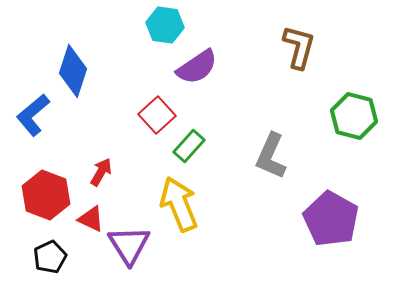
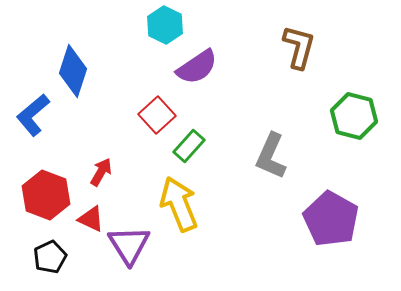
cyan hexagon: rotated 18 degrees clockwise
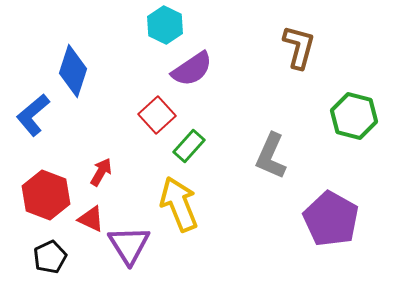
purple semicircle: moved 5 px left, 2 px down
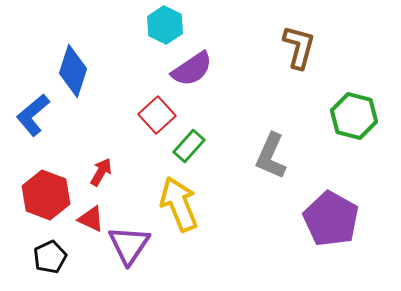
purple triangle: rotated 6 degrees clockwise
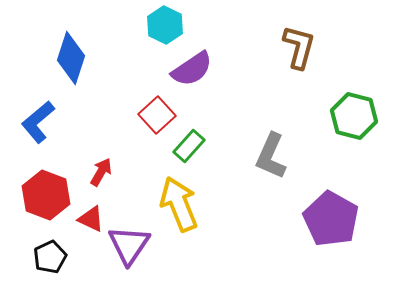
blue diamond: moved 2 px left, 13 px up
blue L-shape: moved 5 px right, 7 px down
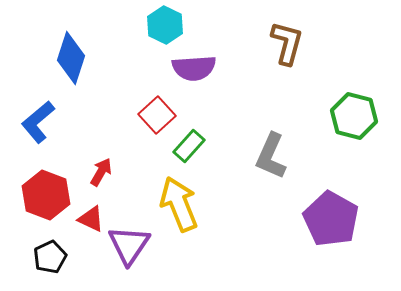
brown L-shape: moved 12 px left, 4 px up
purple semicircle: moved 2 px right, 1 px up; rotated 30 degrees clockwise
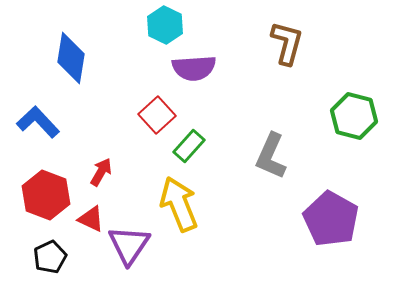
blue diamond: rotated 9 degrees counterclockwise
blue L-shape: rotated 87 degrees clockwise
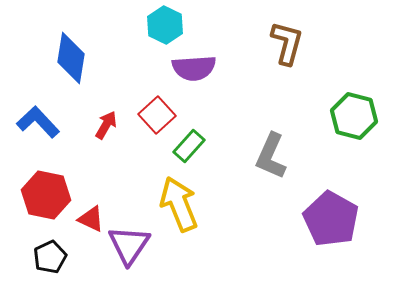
red arrow: moved 5 px right, 47 px up
red hexagon: rotated 9 degrees counterclockwise
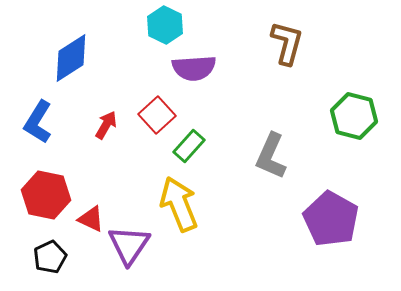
blue diamond: rotated 48 degrees clockwise
blue L-shape: rotated 105 degrees counterclockwise
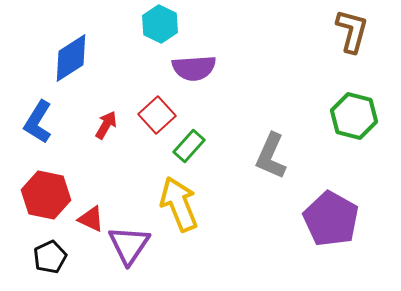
cyan hexagon: moved 5 px left, 1 px up
brown L-shape: moved 65 px right, 12 px up
